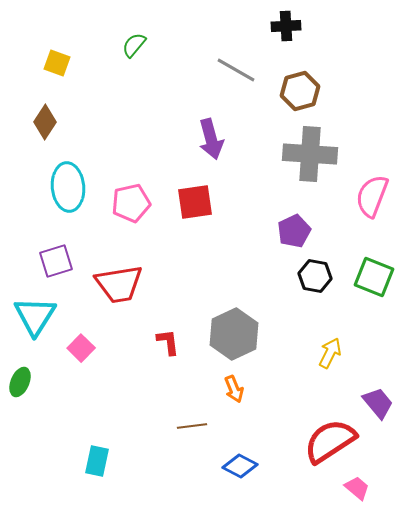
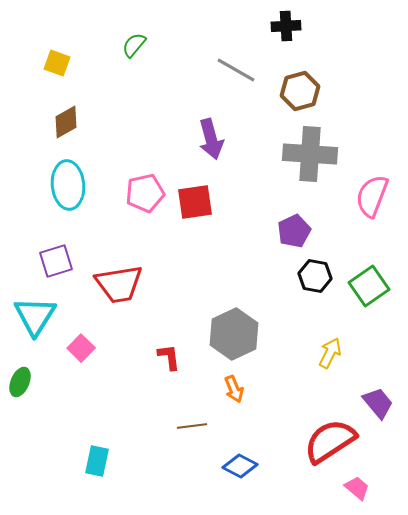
brown diamond: moved 21 px right; rotated 28 degrees clockwise
cyan ellipse: moved 2 px up
pink pentagon: moved 14 px right, 10 px up
green square: moved 5 px left, 9 px down; rotated 33 degrees clockwise
red L-shape: moved 1 px right, 15 px down
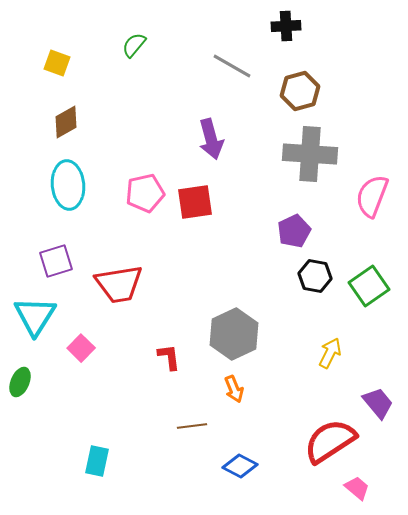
gray line: moved 4 px left, 4 px up
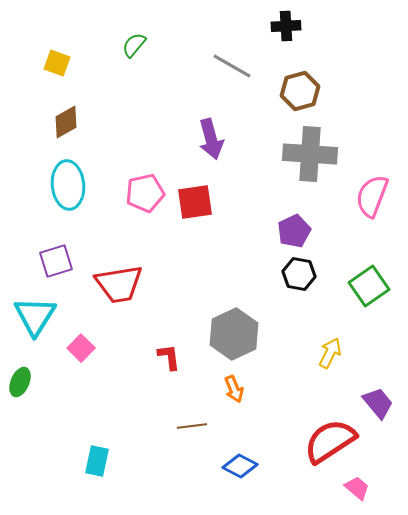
black hexagon: moved 16 px left, 2 px up
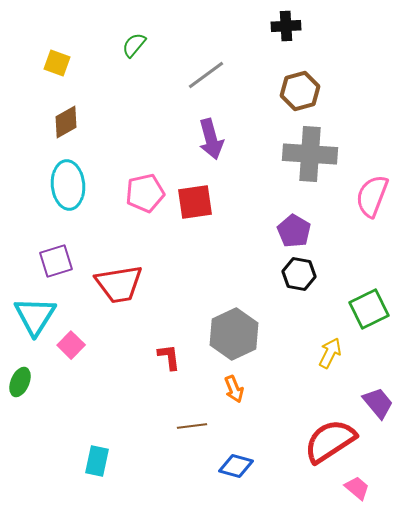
gray line: moved 26 px left, 9 px down; rotated 66 degrees counterclockwise
purple pentagon: rotated 16 degrees counterclockwise
green square: moved 23 px down; rotated 9 degrees clockwise
pink square: moved 10 px left, 3 px up
blue diamond: moved 4 px left; rotated 12 degrees counterclockwise
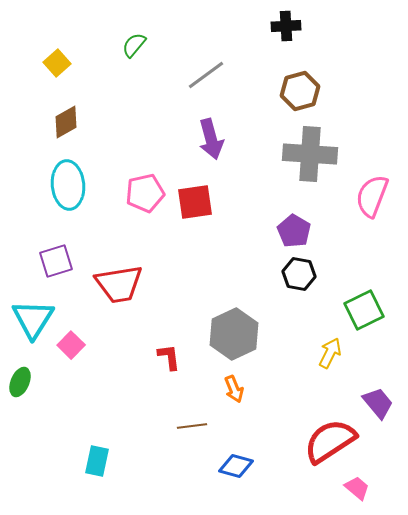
yellow square: rotated 28 degrees clockwise
green square: moved 5 px left, 1 px down
cyan triangle: moved 2 px left, 3 px down
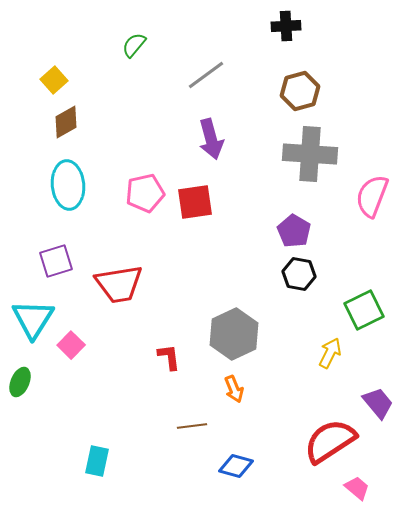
yellow square: moved 3 px left, 17 px down
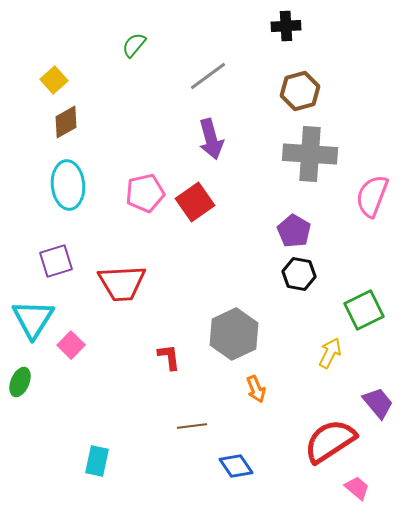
gray line: moved 2 px right, 1 px down
red square: rotated 27 degrees counterclockwise
red trapezoid: moved 3 px right, 1 px up; rotated 6 degrees clockwise
orange arrow: moved 22 px right
blue diamond: rotated 40 degrees clockwise
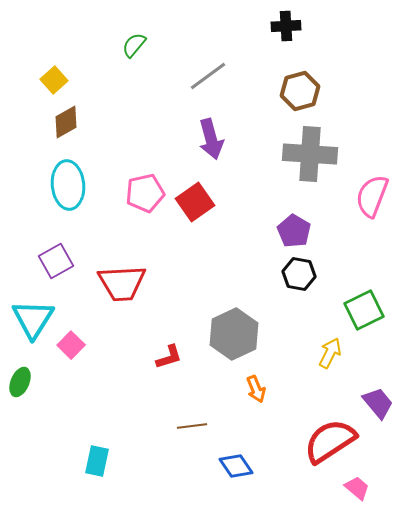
purple square: rotated 12 degrees counterclockwise
red L-shape: rotated 80 degrees clockwise
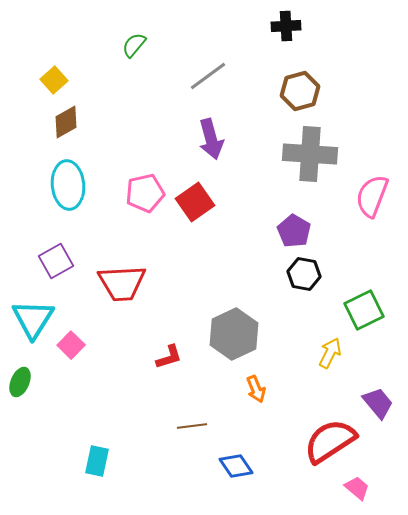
black hexagon: moved 5 px right
